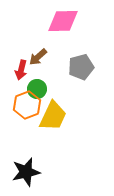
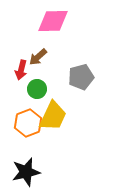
pink diamond: moved 10 px left
gray pentagon: moved 10 px down
orange hexagon: moved 1 px right, 18 px down
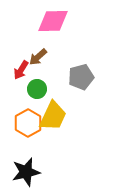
red arrow: rotated 18 degrees clockwise
orange hexagon: rotated 8 degrees counterclockwise
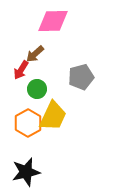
brown arrow: moved 3 px left, 3 px up
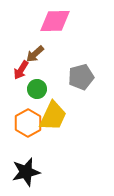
pink diamond: moved 2 px right
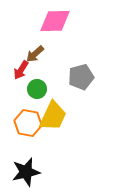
orange hexagon: rotated 20 degrees counterclockwise
